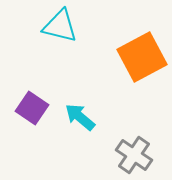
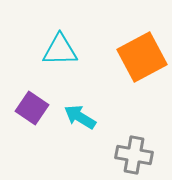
cyan triangle: moved 24 px down; rotated 15 degrees counterclockwise
cyan arrow: rotated 8 degrees counterclockwise
gray cross: rotated 24 degrees counterclockwise
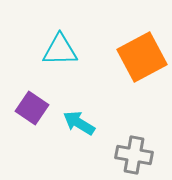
cyan arrow: moved 1 px left, 6 px down
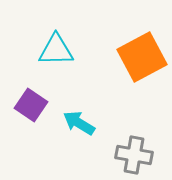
cyan triangle: moved 4 px left
purple square: moved 1 px left, 3 px up
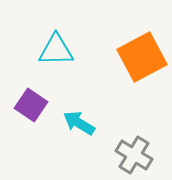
gray cross: rotated 21 degrees clockwise
